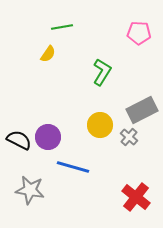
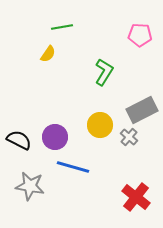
pink pentagon: moved 1 px right, 2 px down
green L-shape: moved 2 px right
purple circle: moved 7 px right
gray star: moved 4 px up
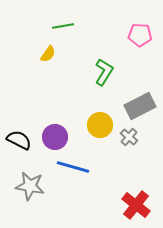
green line: moved 1 px right, 1 px up
gray rectangle: moved 2 px left, 4 px up
red cross: moved 8 px down
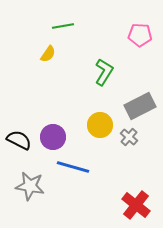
purple circle: moved 2 px left
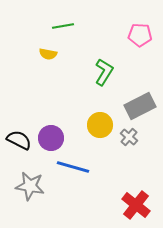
yellow semicircle: rotated 66 degrees clockwise
purple circle: moved 2 px left, 1 px down
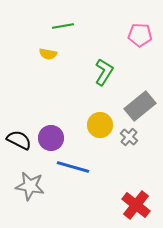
gray rectangle: rotated 12 degrees counterclockwise
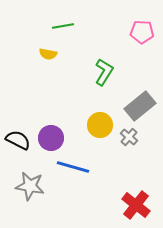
pink pentagon: moved 2 px right, 3 px up
black semicircle: moved 1 px left
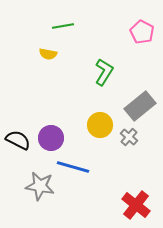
pink pentagon: rotated 25 degrees clockwise
gray star: moved 10 px right
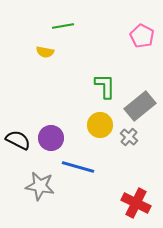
pink pentagon: moved 4 px down
yellow semicircle: moved 3 px left, 2 px up
green L-shape: moved 1 px right, 14 px down; rotated 32 degrees counterclockwise
blue line: moved 5 px right
red cross: moved 2 px up; rotated 12 degrees counterclockwise
